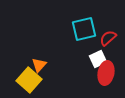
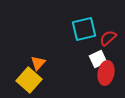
orange triangle: moved 1 px left, 2 px up
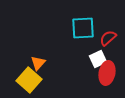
cyan square: moved 1 px left, 1 px up; rotated 10 degrees clockwise
red ellipse: moved 1 px right
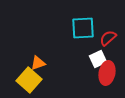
orange triangle: rotated 28 degrees clockwise
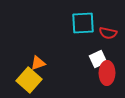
cyan square: moved 5 px up
red semicircle: moved 5 px up; rotated 126 degrees counterclockwise
red ellipse: rotated 10 degrees counterclockwise
